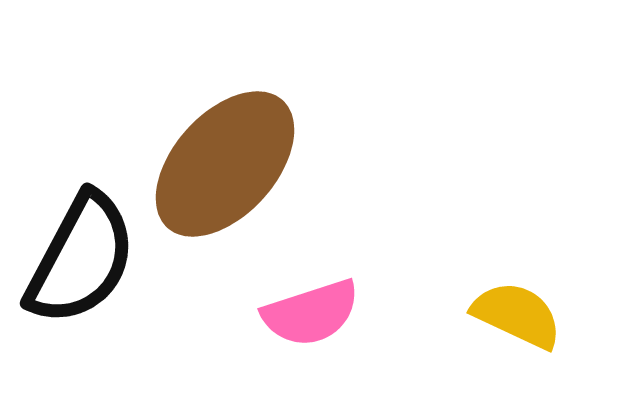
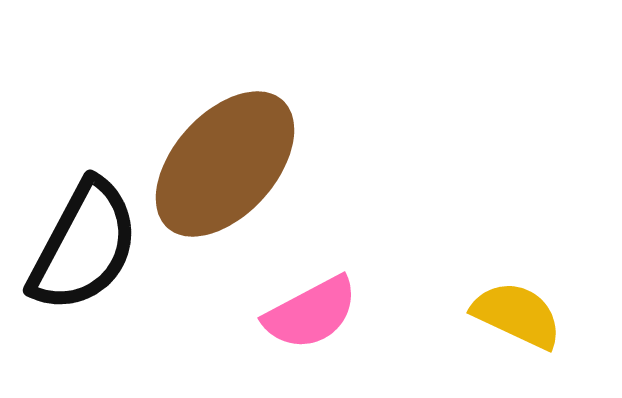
black semicircle: moved 3 px right, 13 px up
pink semicircle: rotated 10 degrees counterclockwise
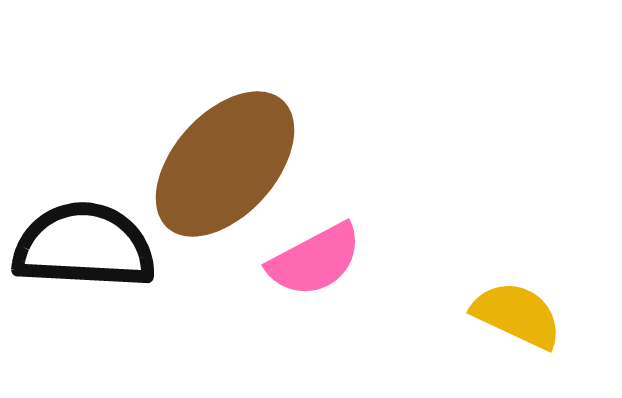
black semicircle: rotated 115 degrees counterclockwise
pink semicircle: moved 4 px right, 53 px up
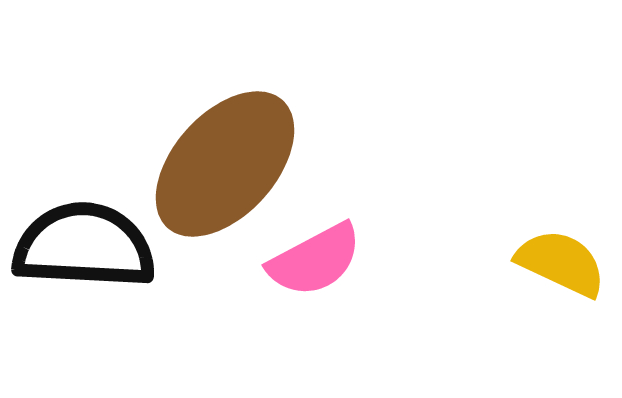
yellow semicircle: moved 44 px right, 52 px up
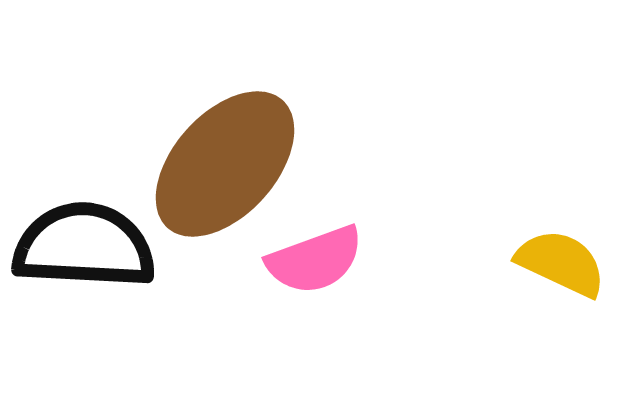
pink semicircle: rotated 8 degrees clockwise
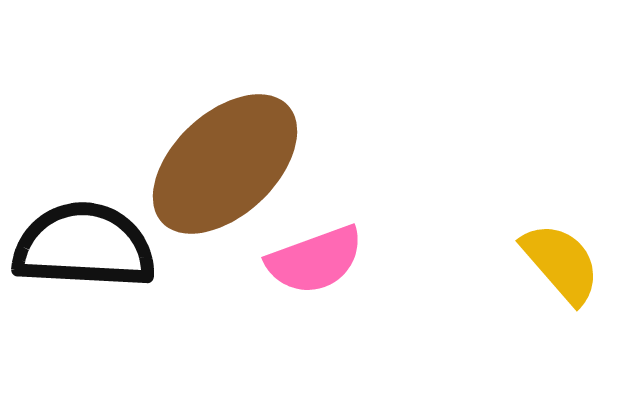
brown ellipse: rotated 5 degrees clockwise
yellow semicircle: rotated 24 degrees clockwise
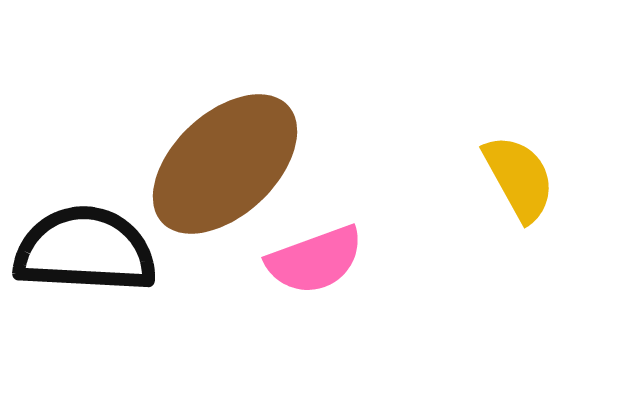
black semicircle: moved 1 px right, 4 px down
yellow semicircle: moved 42 px left, 85 px up; rotated 12 degrees clockwise
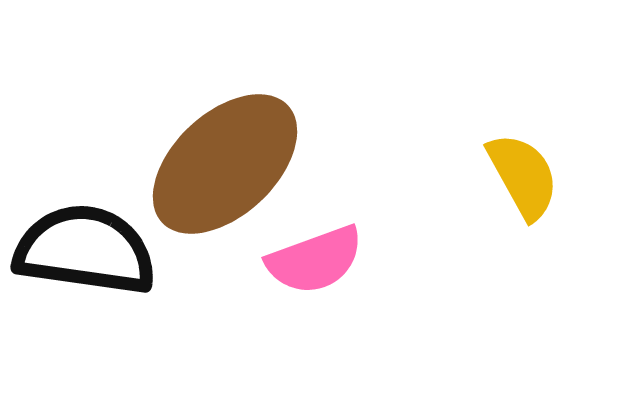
yellow semicircle: moved 4 px right, 2 px up
black semicircle: rotated 5 degrees clockwise
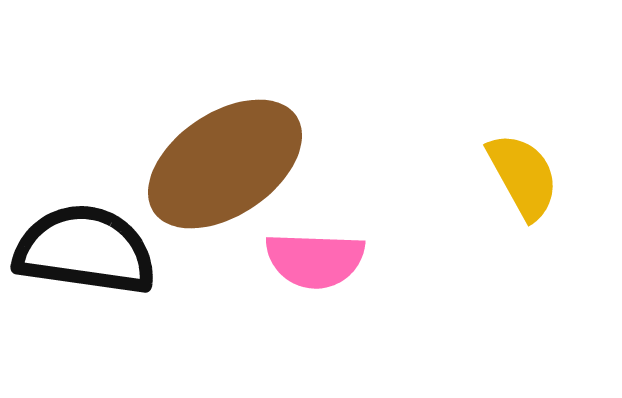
brown ellipse: rotated 9 degrees clockwise
pink semicircle: rotated 22 degrees clockwise
